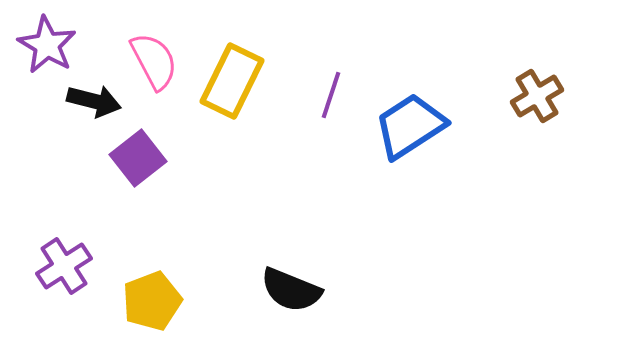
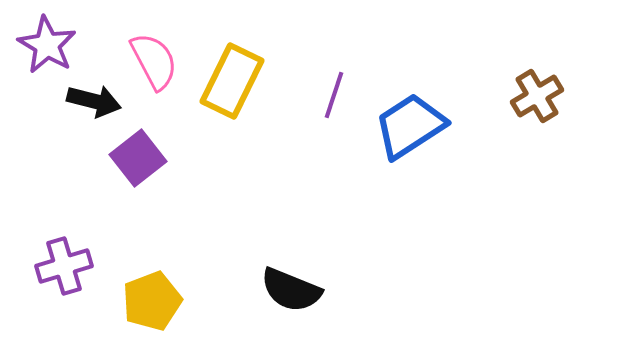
purple line: moved 3 px right
purple cross: rotated 16 degrees clockwise
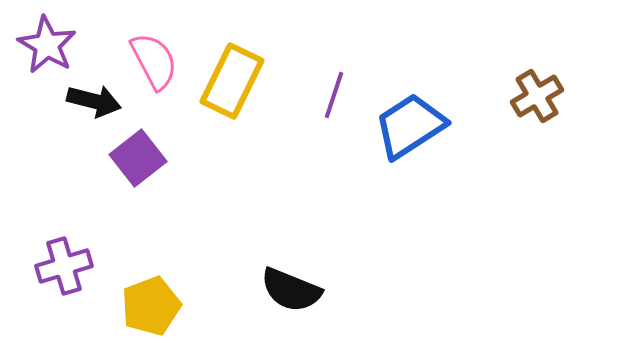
yellow pentagon: moved 1 px left, 5 px down
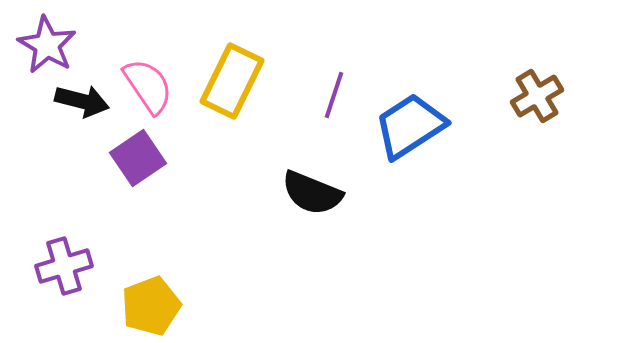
pink semicircle: moved 6 px left, 25 px down; rotated 6 degrees counterclockwise
black arrow: moved 12 px left
purple square: rotated 4 degrees clockwise
black semicircle: moved 21 px right, 97 px up
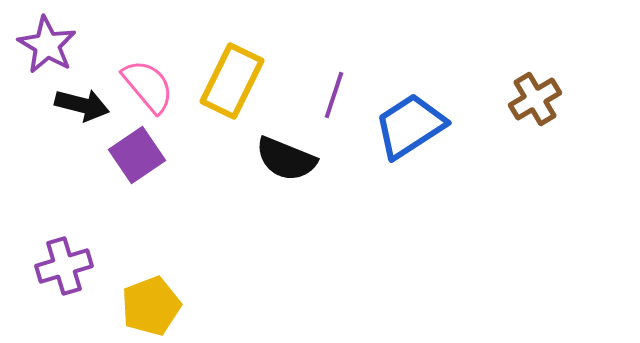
pink semicircle: rotated 6 degrees counterclockwise
brown cross: moved 2 px left, 3 px down
black arrow: moved 4 px down
purple square: moved 1 px left, 3 px up
black semicircle: moved 26 px left, 34 px up
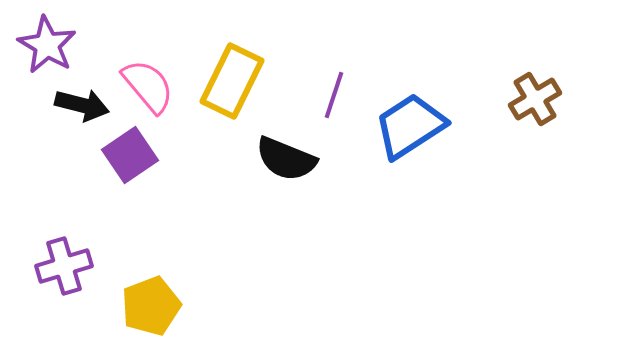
purple square: moved 7 px left
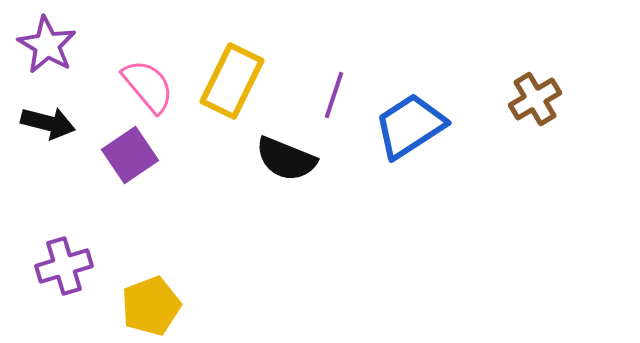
black arrow: moved 34 px left, 18 px down
